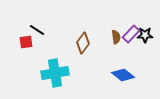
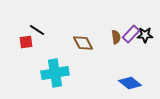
brown diamond: rotated 65 degrees counterclockwise
blue diamond: moved 7 px right, 8 px down
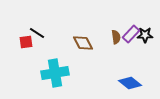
black line: moved 3 px down
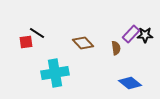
brown semicircle: moved 11 px down
brown diamond: rotated 15 degrees counterclockwise
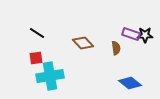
purple rectangle: rotated 66 degrees clockwise
red square: moved 10 px right, 16 px down
cyan cross: moved 5 px left, 3 px down
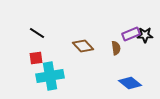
purple rectangle: rotated 42 degrees counterclockwise
brown diamond: moved 3 px down
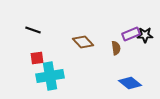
black line: moved 4 px left, 3 px up; rotated 14 degrees counterclockwise
brown diamond: moved 4 px up
red square: moved 1 px right
